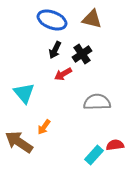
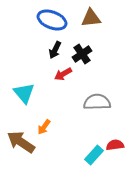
brown triangle: moved 1 px left, 1 px up; rotated 20 degrees counterclockwise
brown arrow: moved 2 px right
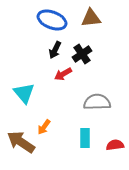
cyan rectangle: moved 9 px left, 17 px up; rotated 42 degrees counterclockwise
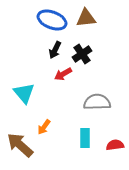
brown triangle: moved 5 px left
brown arrow: moved 1 px left, 3 px down; rotated 8 degrees clockwise
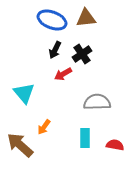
red semicircle: rotated 18 degrees clockwise
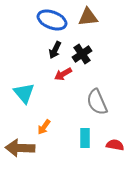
brown triangle: moved 2 px right, 1 px up
gray semicircle: rotated 112 degrees counterclockwise
brown arrow: moved 3 px down; rotated 40 degrees counterclockwise
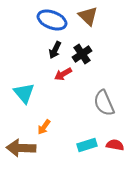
brown triangle: moved 1 px up; rotated 50 degrees clockwise
gray semicircle: moved 7 px right, 1 px down
cyan rectangle: moved 2 px right, 7 px down; rotated 72 degrees clockwise
brown arrow: moved 1 px right
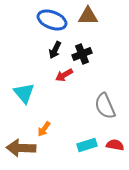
brown triangle: rotated 45 degrees counterclockwise
black cross: rotated 12 degrees clockwise
red arrow: moved 1 px right, 1 px down
gray semicircle: moved 1 px right, 3 px down
orange arrow: moved 2 px down
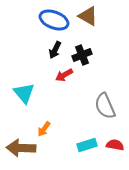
brown triangle: rotated 30 degrees clockwise
blue ellipse: moved 2 px right
black cross: moved 1 px down
